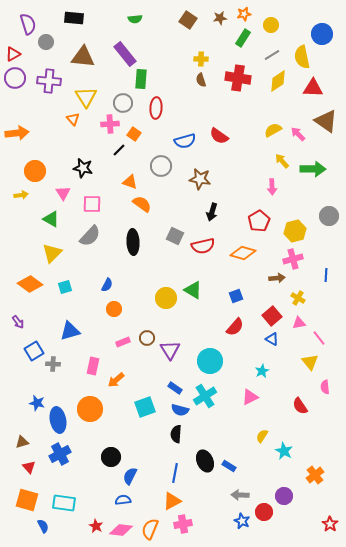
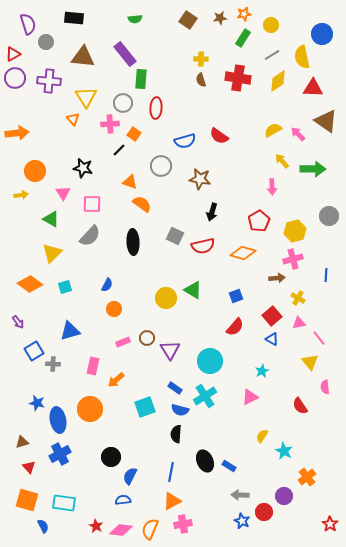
blue line at (175, 473): moved 4 px left, 1 px up
orange cross at (315, 475): moved 8 px left, 2 px down
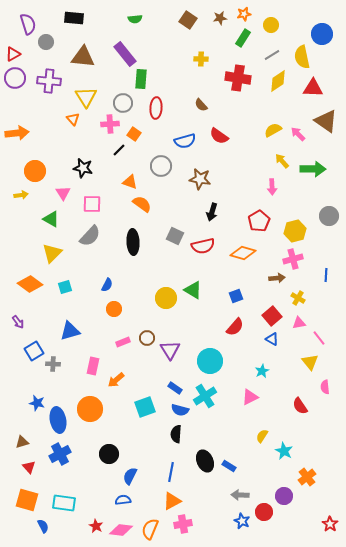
brown semicircle at (201, 80): moved 25 px down; rotated 24 degrees counterclockwise
black circle at (111, 457): moved 2 px left, 3 px up
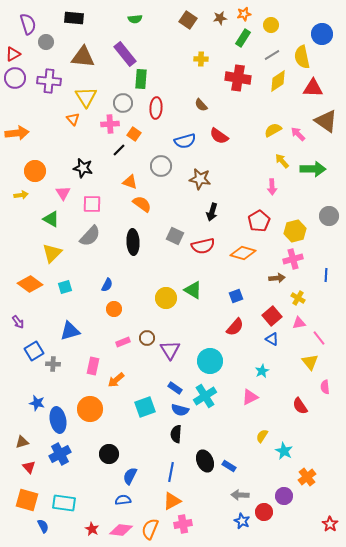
red star at (96, 526): moved 4 px left, 3 px down
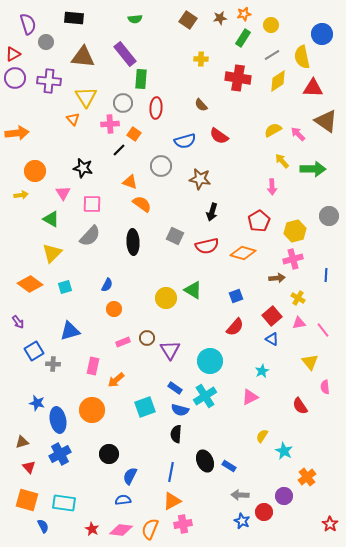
red semicircle at (203, 246): moved 4 px right
pink line at (319, 338): moved 4 px right, 8 px up
orange circle at (90, 409): moved 2 px right, 1 px down
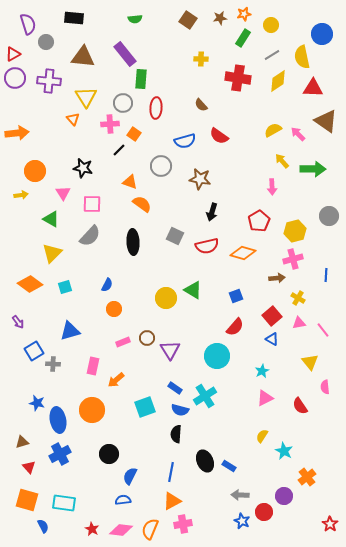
cyan circle at (210, 361): moved 7 px right, 5 px up
pink triangle at (250, 397): moved 15 px right, 1 px down
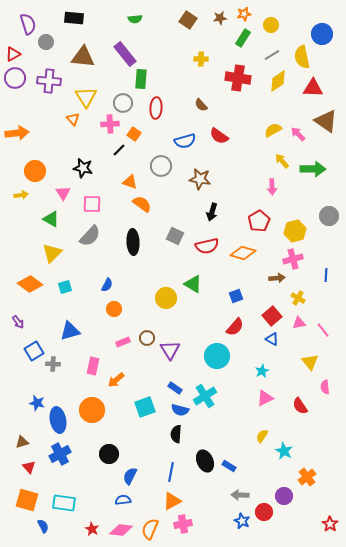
green triangle at (193, 290): moved 6 px up
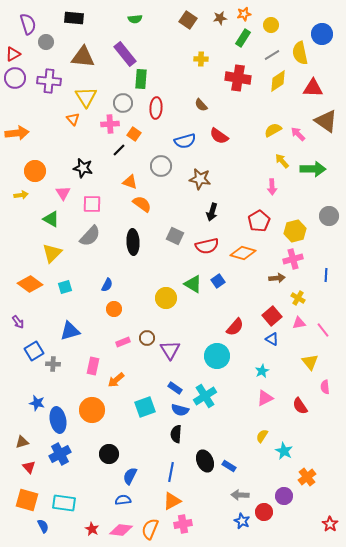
yellow semicircle at (302, 57): moved 2 px left, 4 px up
blue square at (236, 296): moved 18 px left, 15 px up; rotated 16 degrees counterclockwise
